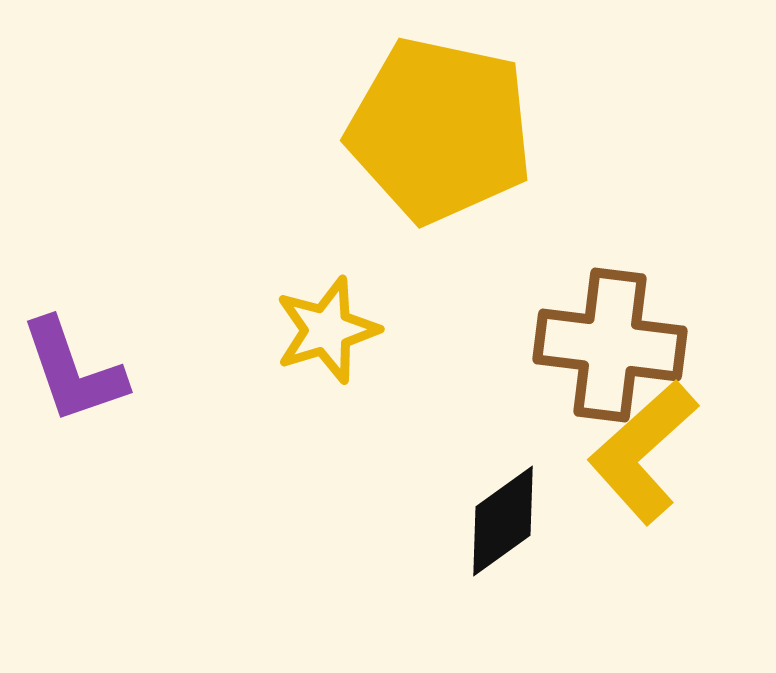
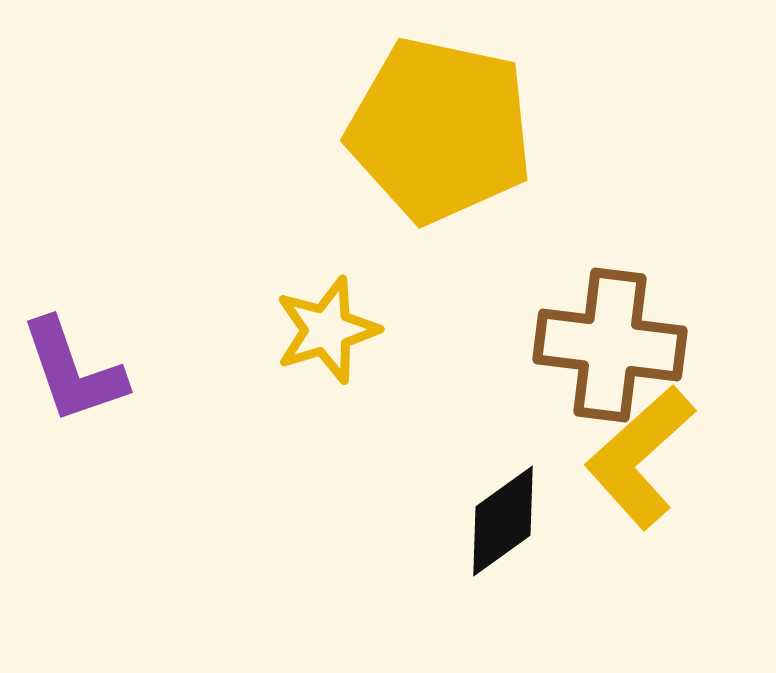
yellow L-shape: moved 3 px left, 5 px down
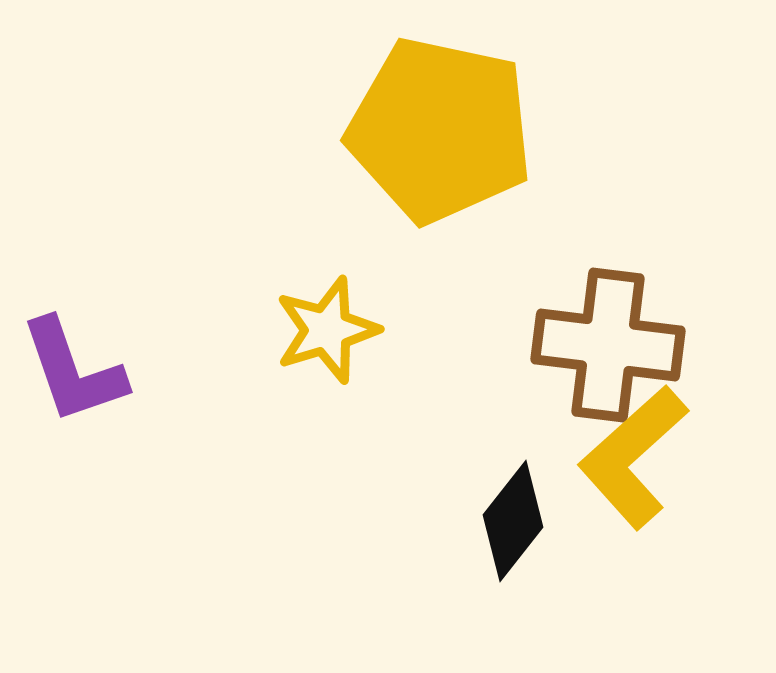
brown cross: moved 2 px left
yellow L-shape: moved 7 px left
black diamond: moved 10 px right; rotated 16 degrees counterclockwise
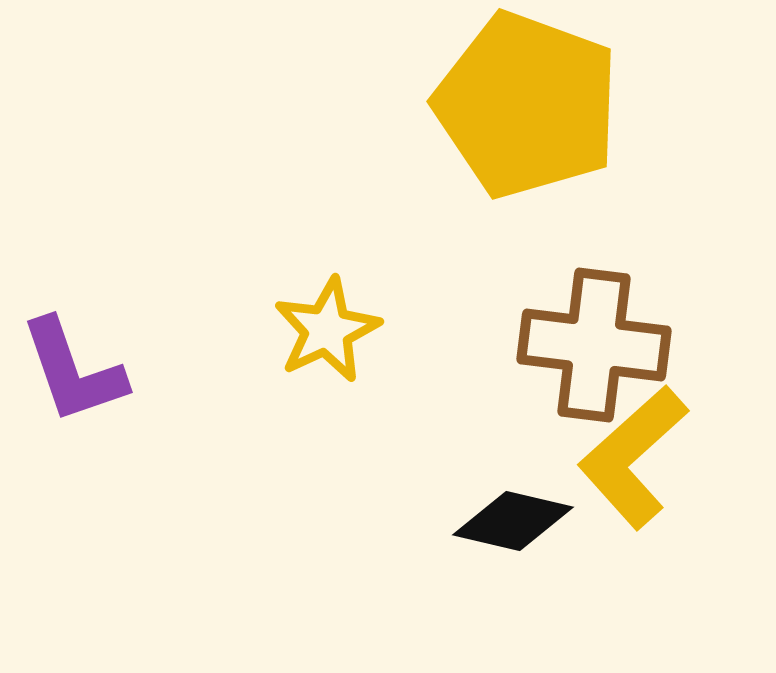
yellow pentagon: moved 87 px right, 25 px up; rotated 8 degrees clockwise
yellow star: rotated 8 degrees counterclockwise
brown cross: moved 14 px left
black diamond: rotated 65 degrees clockwise
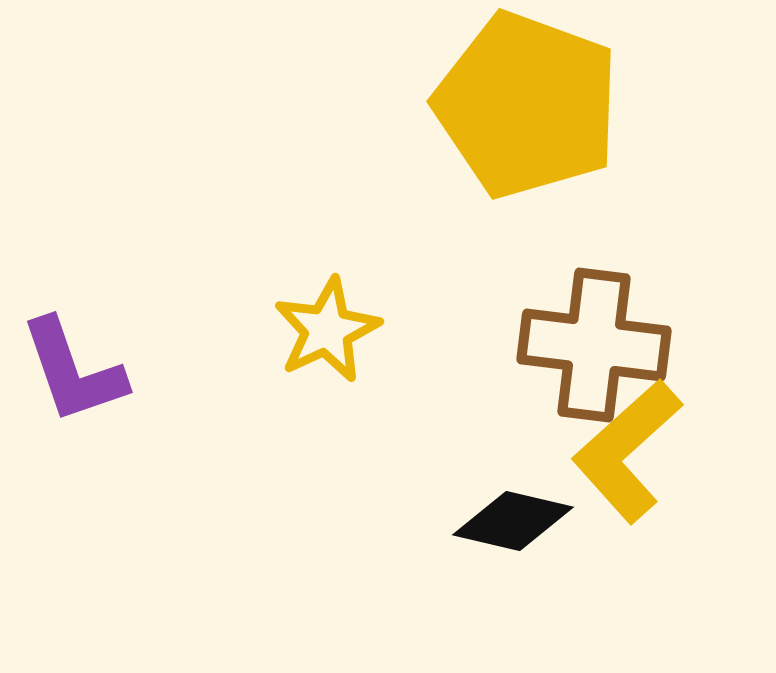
yellow L-shape: moved 6 px left, 6 px up
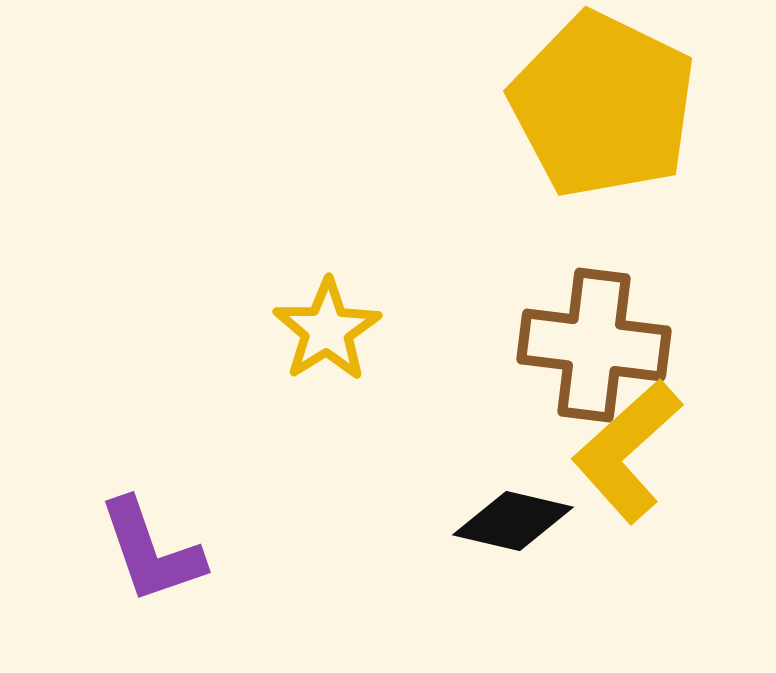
yellow pentagon: moved 76 px right; rotated 6 degrees clockwise
yellow star: rotated 7 degrees counterclockwise
purple L-shape: moved 78 px right, 180 px down
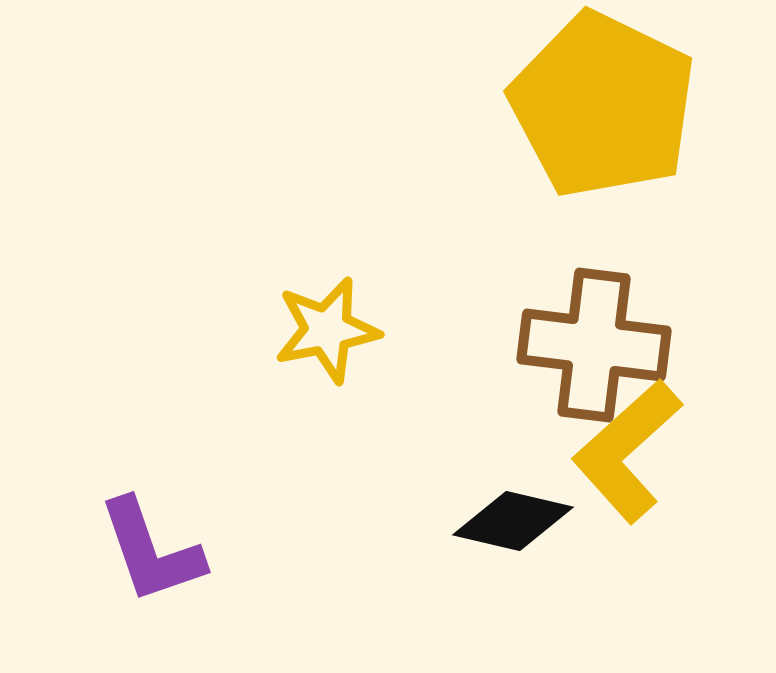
yellow star: rotated 21 degrees clockwise
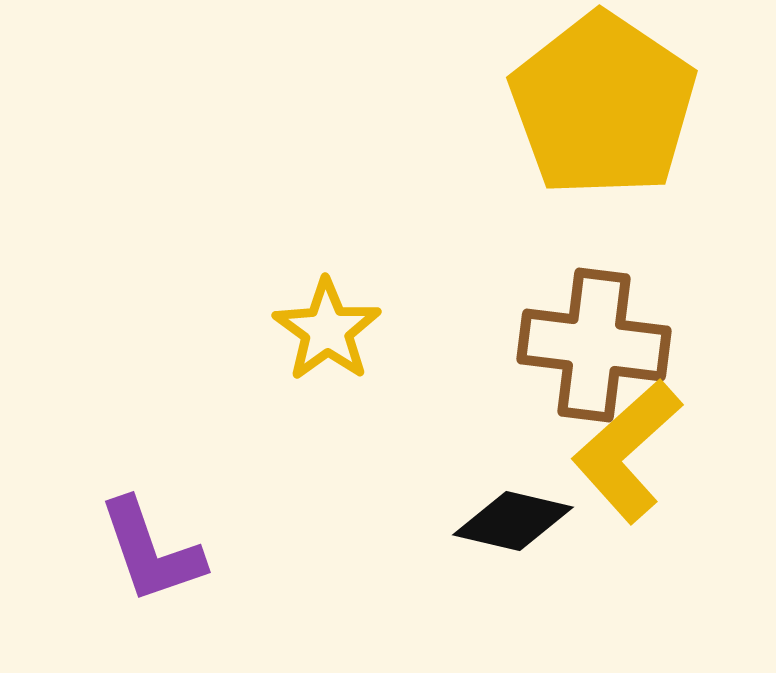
yellow pentagon: rotated 8 degrees clockwise
yellow star: rotated 25 degrees counterclockwise
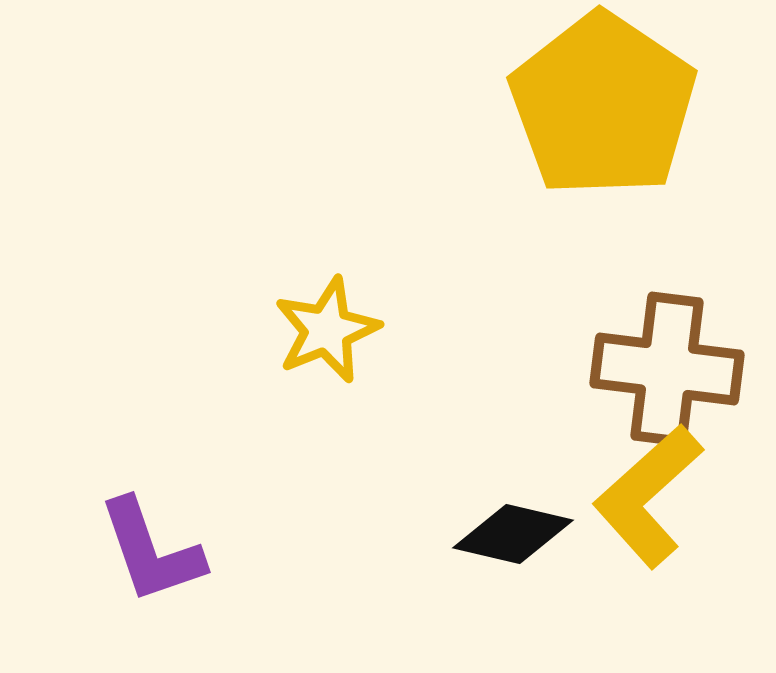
yellow star: rotated 14 degrees clockwise
brown cross: moved 73 px right, 24 px down
yellow L-shape: moved 21 px right, 45 px down
black diamond: moved 13 px down
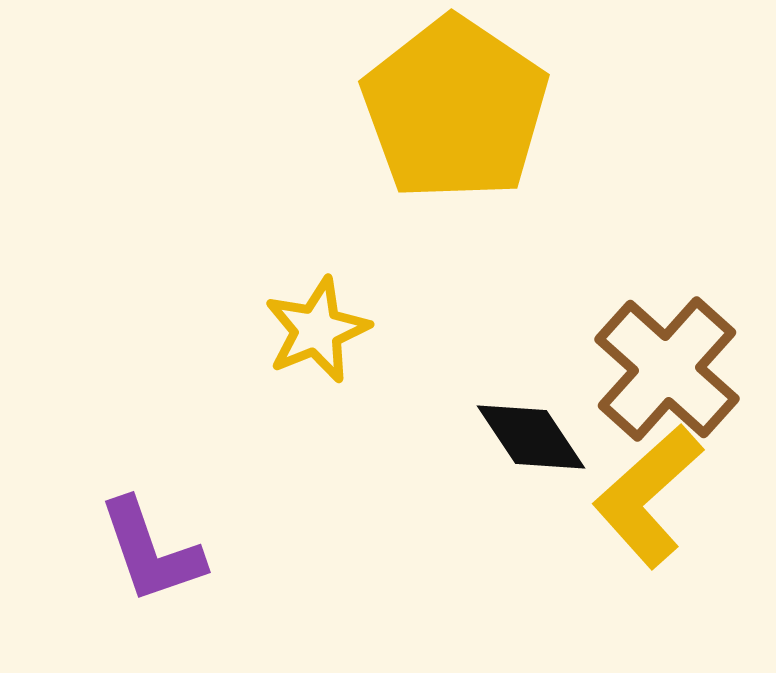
yellow pentagon: moved 148 px left, 4 px down
yellow star: moved 10 px left
brown cross: rotated 35 degrees clockwise
black diamond: moved 18 px right, 97 px up; rotated 43 degrees clockwise
